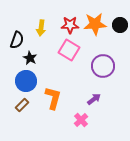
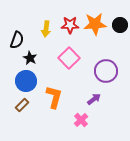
yellow arrow: moved 5 px right, 1 px down
pink square: moved 8 px down; rotated 15 degrees clockwise
purple circle: moved 3 px right, 5 px down
orange L-shape: moved 1 px right, 1 px up
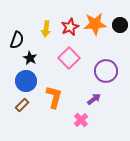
red star: moved 2 px down; rotated 24 degrees counterclockwise
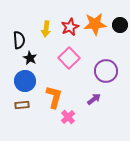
black semicircle: moved 2 px right; rotated 24 degrees counterclockwise
blue circle: moved 1 px left
brown rectangle: rotated 40 degrees clockwise
pink cross: moved 13 px left, 3 px up
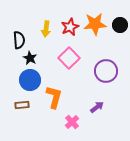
blue circle: moved 5 px right, 1 px up
purple arrow: moved 3 px right, 8 px down
pink cross: moved 4 px right, 5 px down
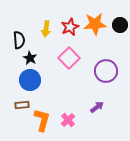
orange L-shape: moved 12 px left, 23 px down
pink cross: moved 4 px left, 2 px up
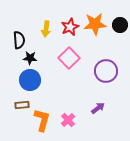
black star: rotated 24 degrees counterclockwise
purple arrow: moved 1 px right, 1 px down
